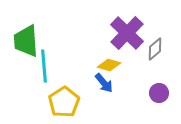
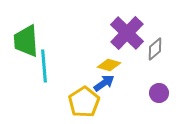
blue arrow: rotated 85 degrees counterclockwise
yellow pentagon: moved 20 px right
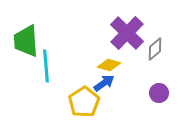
cyan line: moved 2 px right
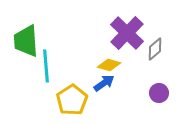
yellow pentagon: moved 12 px left, 2 px up
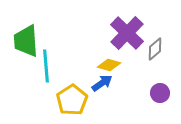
blue arrow: moved 2 px left
purple circle: moved 1 px right
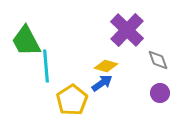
purple cross: moved 3 px up
green trapezoid: rotated 24 degrees counterclockwise
gray diamond: moved 3 px right, 11 px down; rotated 70 degrees counterclockwise
yellow diamond: moved 3 px left, 1 px down
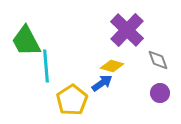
yellow diamond: moved 6 px right
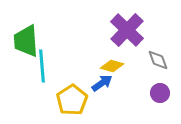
green trapezoid: rotated 24 degrees clockwise
cyan line: moved 4 px left
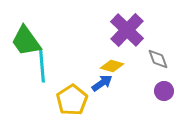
green trapezoid: rotated 32 degrees counterclockwise
gray diamond: moved 1 px up
purple circle: moved 4 px right, 2 px up
